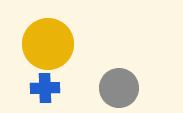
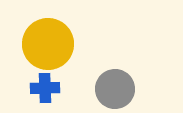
gray circle: moved 4 px left, 1 px down
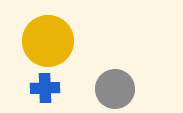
yellow circle: moved 3 px up
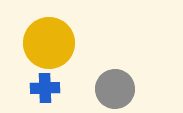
yellow circle: moved 1 px right, 2 px down
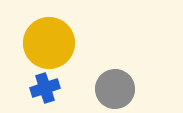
blue cross: rotated 16 degrees counterclockwise
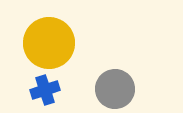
blue cross: moved 2 px down
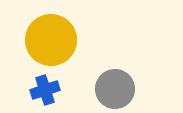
yellow circle: moved 2 px right, 3 px up
